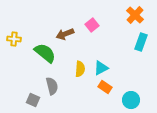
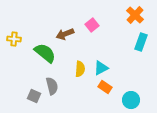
gray square: moved 1 px right, 4 px up
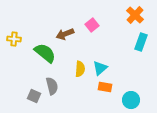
cyan triangle: moved 1 px left; rotated 14 degrees counterclockwise
orange rectangle: rotated 24 degrees counterclockwise
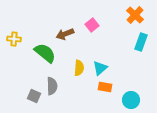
yellow semicircle: moved 1 px left, 1 px up
gray semicircle: rotated 12 degrees clockwise
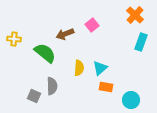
orange rectangle: moved 1 px right
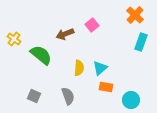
yellow cross: rotated 32 degrees clockwise
green semicircle: moved 4 px left, 2 px down
gray semicircle: moved 16 px right, 10 px down; rotated 18 degrees counterclockwise
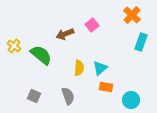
orange cross: moved 3 px left
yellow cross: moved 7 px down
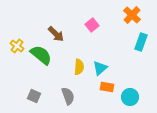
brown arrow: moved 9 px left; rotated 114 degrees counterclockwise
yellow cross: moved 3 px right
yellow semicircle: moved 1 px up
orange rectangle: moved 1 px right
cyan circle: moved 1 px left, 3 px up
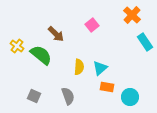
cyan rectangle: moved 4 px right; rotated 54 degrees counterclockwise
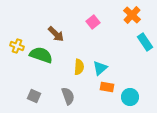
pink square: moved 1 px right, 3 px up
yellow cross: rotated 16 degrees counterclockwise
green semicircle: rotated 20 degrees counterclockwise
